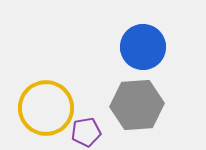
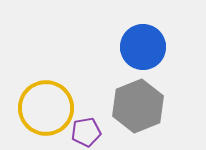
gray hexagon: moved 1 px right, 1 px down; rotated 18 degrees counterclockwise
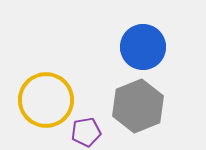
yellow circle: moved 8 px up
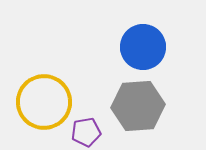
yellow circle: moved 2 px left, 2 px down
gray hexagon: rotated 18 degrees clockwise
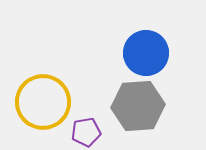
blue circle: moved 3 px right, 6 px down
yellow circle: moved 1 px left
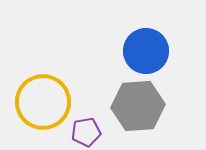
blue circle: moved 2 px up
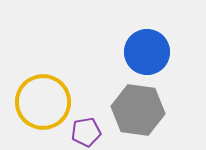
blue circle: moved 1 px right, 1 px down
gray hexagon: moved 4 px down; rotated 12 degrees clockwise
